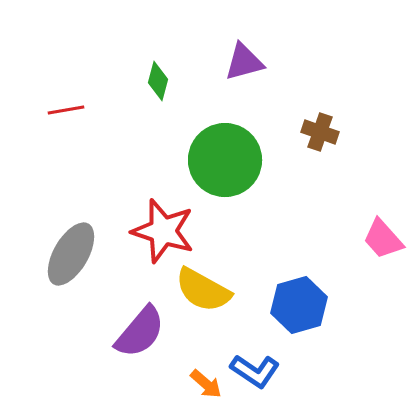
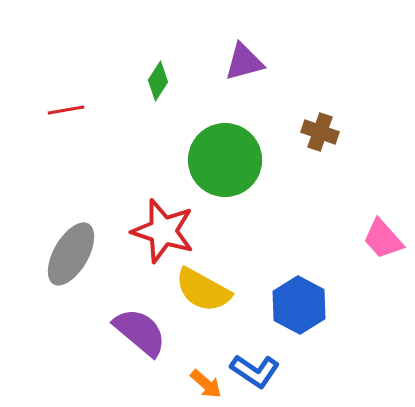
green diamond: rotated 18 degrees clockwise
blue hexagon: rotated 16 degrees counterclockwise
purple semicircle: rotated 90 degrees counterclockwise
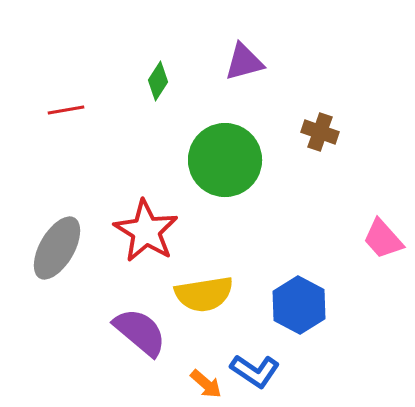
red star: moved 17 px left; rotated 14 degrees clockwise
gray ellipse: moved 14 px left, 6 px up
yellow semicircle: moved 1 px right, 4 px down; rotated 38 degrees counterclockwise
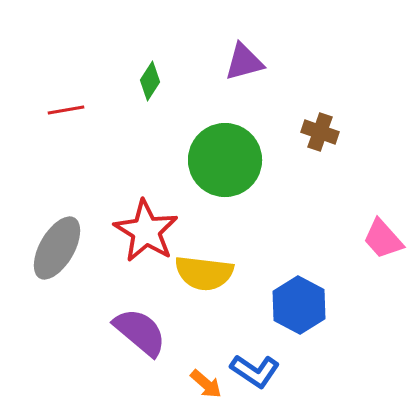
green diamond: moved 8 px left
yellow semicircle: moved 21 px up; rotated 16 degrees clockwise
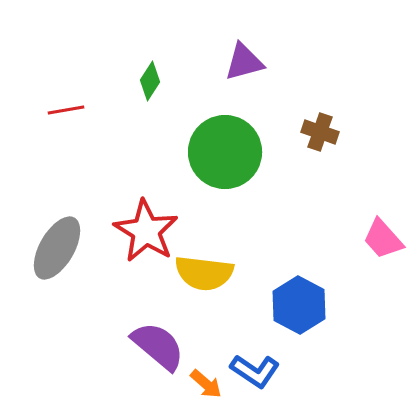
green circle: moved 8 px up
purple semicircle: moved 18 px right, 14 px down
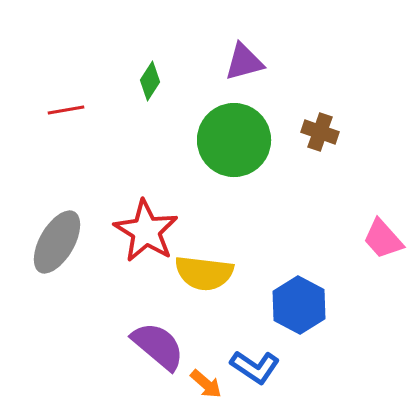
green circle: moved 9 px right, 12 px up
gray ellipse: moved 6 px up
blue L-shape: moved 4 px up
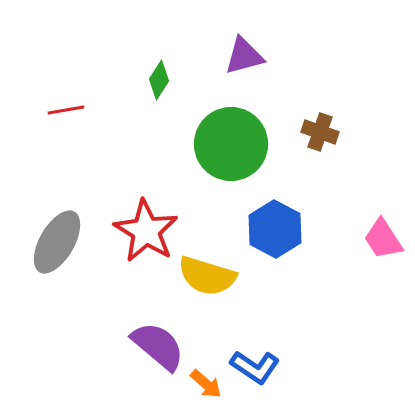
purple triangle: moved 6 px up
green diamond: moved 9 px right, 1 px up
green circle: moved 3 px left, 4 px down
pink trapezoid: rotated 9 degrees clockwise
yellow semicircle: moved 3 px right, 3 px down; rotated 10 degrees clockwise
blue hexagon: moved 24 px left, 76 px up
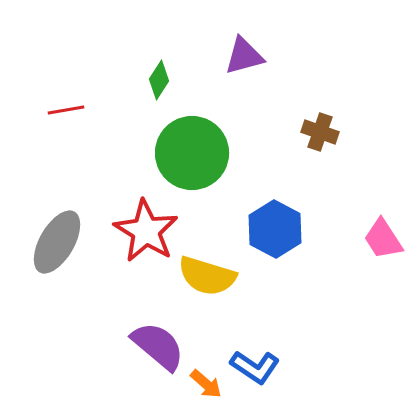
green circle: moved 39 px left, 9 px down
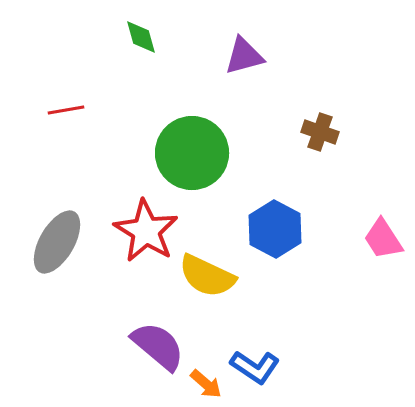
green diamond: moved 18 px left, 43 px up; rotated 48 degrees counterclockwise
yellow semicircle: rotated 8 degrees clockwise
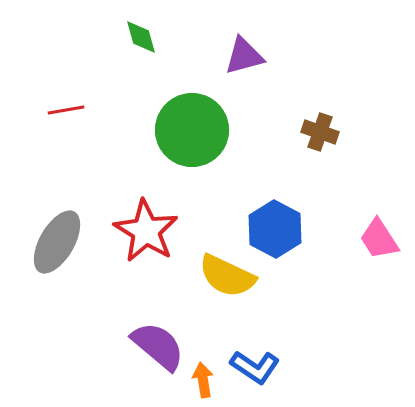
green circle: moved 23 px up
pink trapezoid: moved 4 px left
yellow semicircle: moved 20 px right
orange arrow: moved 3 px left, 4 px up; rotated 140 degrees counterclockwise
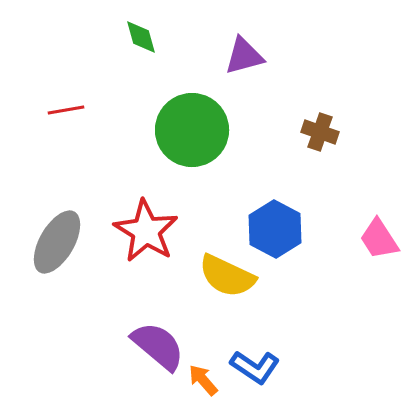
orange arrow: rotated 32 degrees counterclockwise
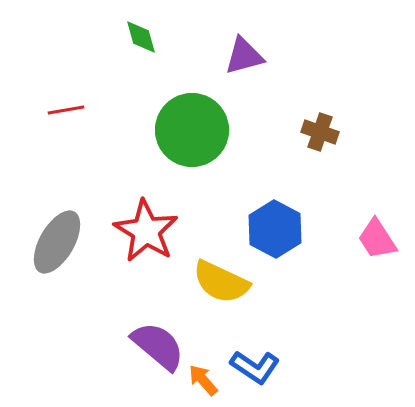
pink trapezoid: moved 2 px left
yellow semicircle: moved 6 px left, 6 px down
